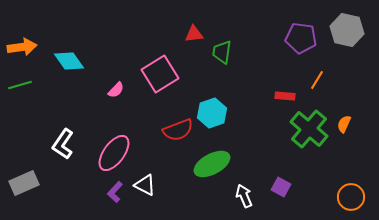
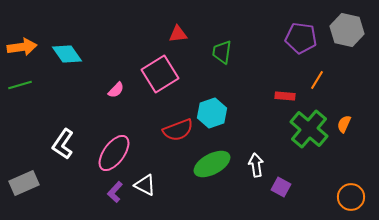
red triangle: moved 16 px left
cyan diamond: moved 2 px left, 7 px up
white arrow: moved 12 px right, 31 px up; rotated 15 degrees clockwise
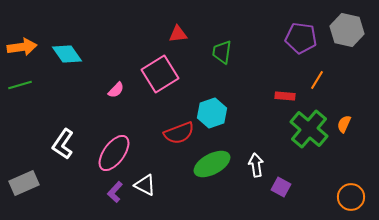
red semicircle: moved 1 px right, 3 px down
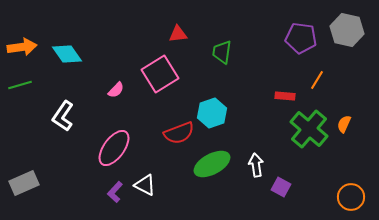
white L-shape: moved 28 px up
pink ellipse: moved 5 px up
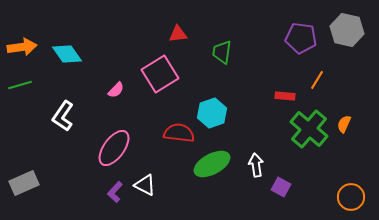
red semicircle: rotated 152 degrees counterclockwise
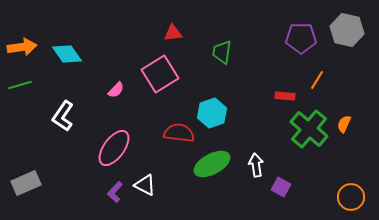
red triangle: moved 5 px left, 1 px up
purple pentagon: rotated 8 degrees counterclockwise
gray rectangle: moved 2 px right
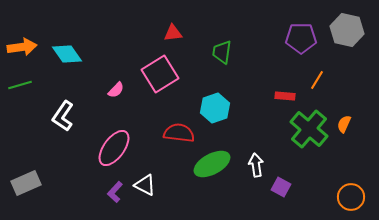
cyan hexagon: moved 3 px right, 5 px up
